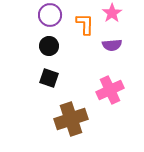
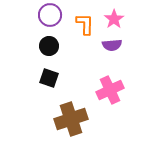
pink star: moved 2 px right, 6 px down
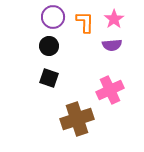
purple circle: moved 3 px right, 2 px down
orange L-shape: moved 2 px up
brown cross: moved 6 px right
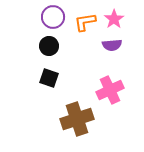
orange L-shape: rotated 100 degrees counterclockwise
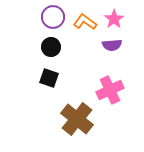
orange L-shape: rotated 45 degrees clockwise
black circle: moved 2 px right, 1 px down
brown cross: rotated 32 degrees counterclockwise
